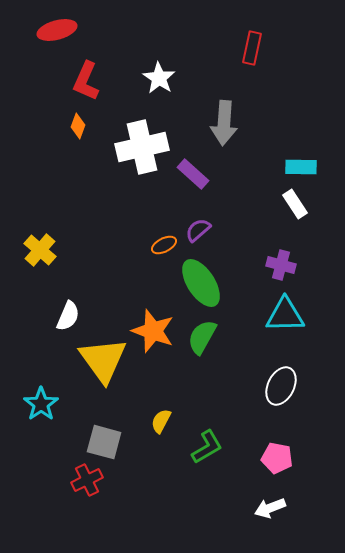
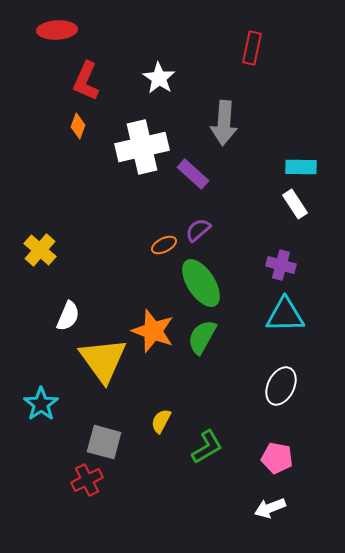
red ellipse: rotated 12 degrees clockwise
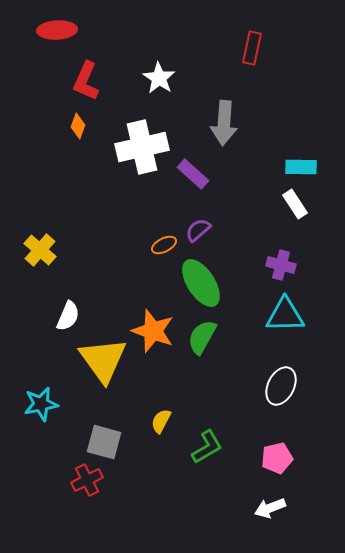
cyan star: rotated 24 degrees clockwise
pink pentagon: rotated 24 degrees counterclockwise
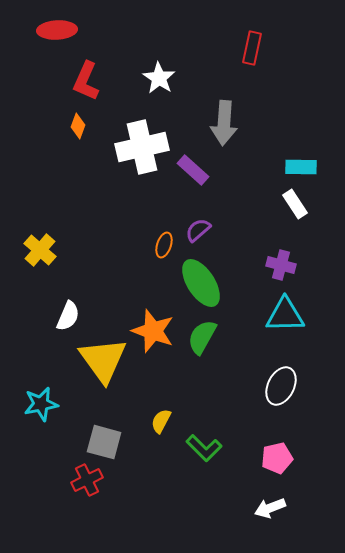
purple rectangle: moved 4 px up
orange ellipse: rotated 45 degrees counterclockwise
green L-shape: moved 3 px left, 1 px down; rotated 75 degrees clockwise
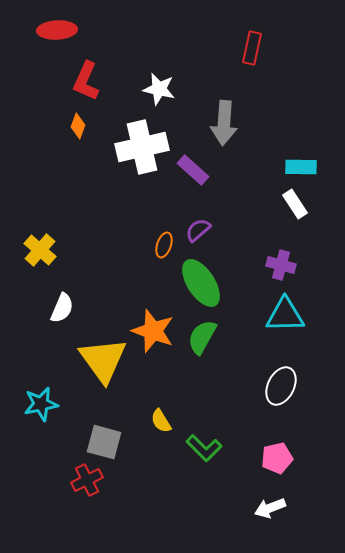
white star: moved 11 px down; rotated 20 degrees counterclockwise
white semicircle: moved 6 px left, 8 px up
yellow semicircle: rotated 60 degrees counterclockwise
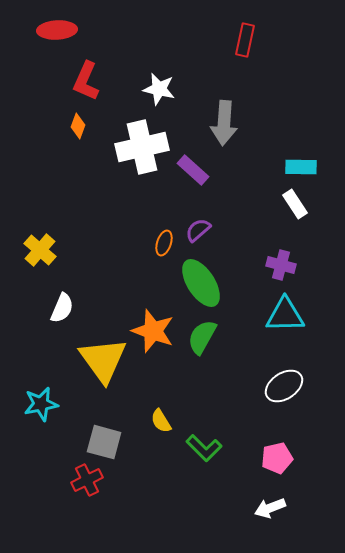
red rectangle: moved 7 px left, 8 px up
orange ellipse: moved 2 px up
white ellipse: moved 3 px right; rotated 30 degrees clockwise
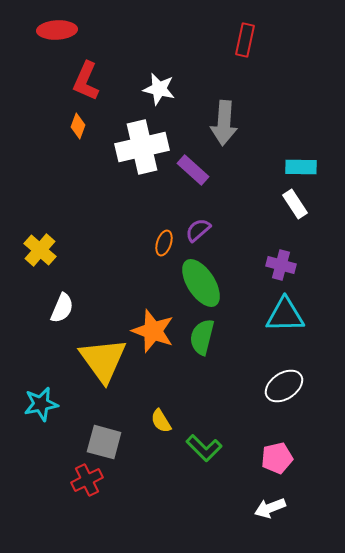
green semicircle: rotated 15 degrees counterclockwise
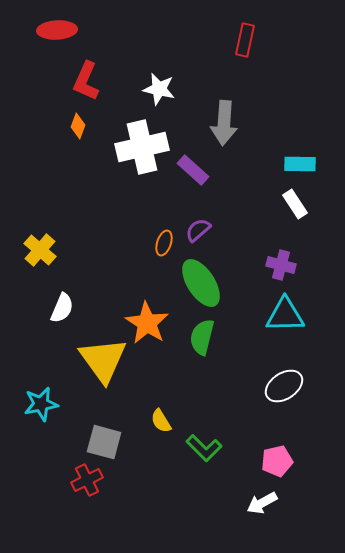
cyan rectangle: moved 1 px left, 3 px up
orange star: moved 6 px left, 8 px up; rotated 12 degrees clockwise
pink pentagon: moved 3 px down
white arrow: moved 8 px left, 5 px up; rotated 8 degrees counterclockwise
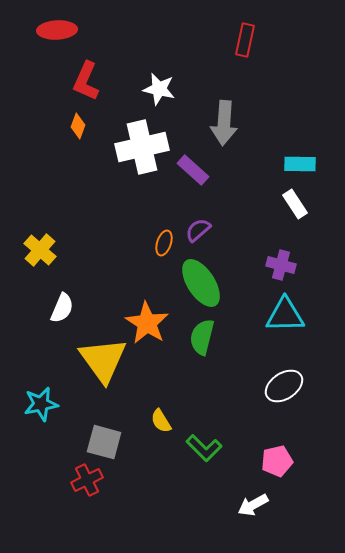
white arrow: moved 9 px left, 2 px down
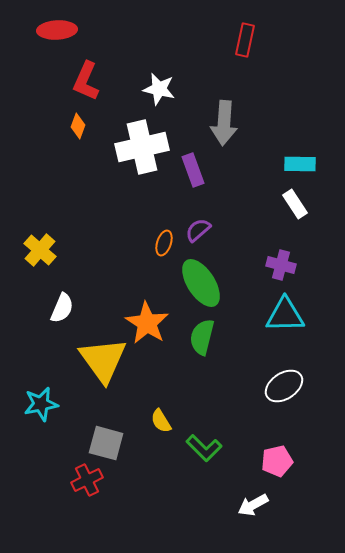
purple rectangle: rotated 28 degrees clockwise
gray square: moved 2 px right, 1 px down
